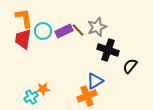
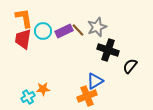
cyan cross: moved 3 px left
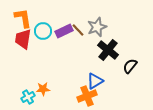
orange L-shape: moved 1 px left
black cross: rotated 20 degrees clockwise
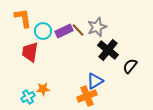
red trapezoid: moved 7 px right, 13 px down
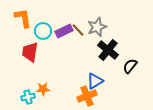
cyan cross: rotated 16 degrees clockwise
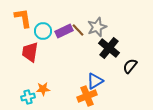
black cross: moved 1 px right, 2 px up
